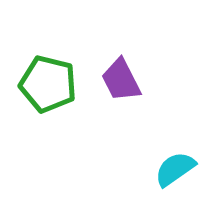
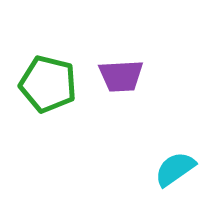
purple trapezoid: moved 4 px up; rotated 66 degrees counterclockwise
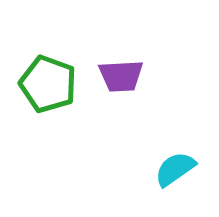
green pentagon: rotated 6 degrees clockwise
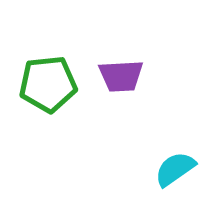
green pentagon: rotated 26 degrees counterclockwise
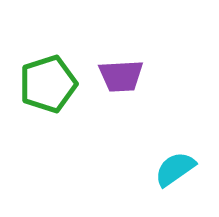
green pentagon: rotated 12 degrees counterclockwise
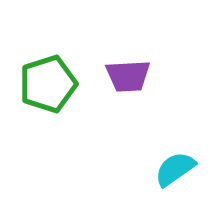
purple trapezoid: moved 7 px right
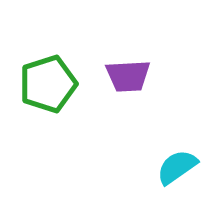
cyan semicircle: moved 2 px right, 2 px up
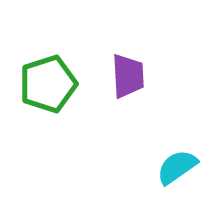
purple trapezoid: rotated 90 degrees counterclockwise
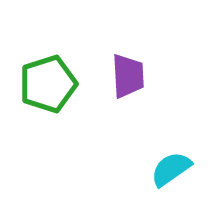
cyan semicircle: moved 6 px left, 2 px down
